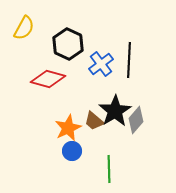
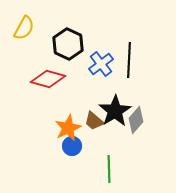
blue circle: moved 5 px up
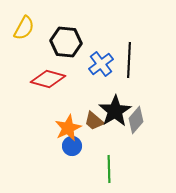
black hexagon: moved 2 px left, 2 px up; rotated 20 degrees counterclockwise
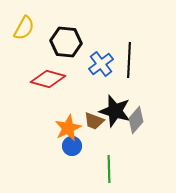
black star: rotated 24 degrees counterclockwise
brown trapezoid: rotated 20 degrees counterclockwise
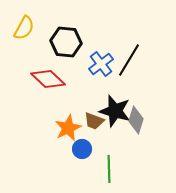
black line: rotated 28 degrees clockwise
red diamond: rotated 28 degrees clockwise
gray diamond: rotated 24 degrees counterclockwise
blue circle: moved 10 px right, 3 px down
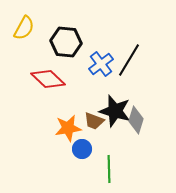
orange star: rotated 16 degrees clockwise
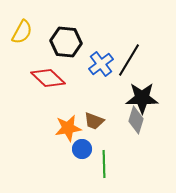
yellow semicircle: moved 2 px left, 4 px down
red diamond: moved 1 px up
black star: moved 27 px right, 13 px up; rotated 16 degrees counterclockwise
green line: moved 5 px left, 5 px up
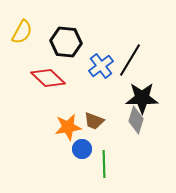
black line: moved 1 px right
blue cross: moved 2 px down
orange star: moved 1 px up
